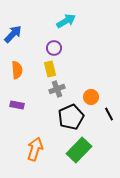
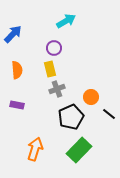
black line: rotated 24 degrees counterclockwise
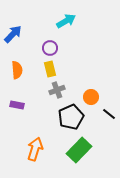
purple circle: moved 4 px left
gray cross: moved 1 px down
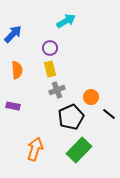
purple rectangle: moved 4 px left, 1 px down
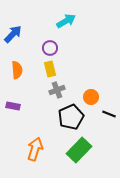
black line: rotated 16 degrees counterclockwise
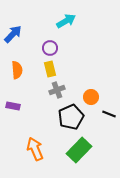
orange arrow: rotated 40 degrees counterclockwise
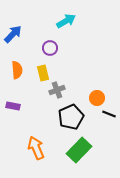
yellow rectangle: moved 7 px left, 4 px down
orange circle: moved 6 px right, 1 px down
orange arrow: moved 1 px right, 1 px up
